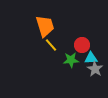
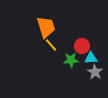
orange trapezoid: moved 1 px right, 1 px down
red circle: moved 1 px down
gray star: moved 3 px down
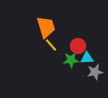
red circle: moved 4 px left
cyan triangle: moved 4 px left
gray star: rotated 28 degrees clockwise
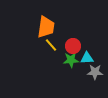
orange trapezoid: rotated 25 degrees clockwise
red circle: moved 5 px left
gray star: rotated 14 degrees clockwise
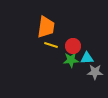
yellow line: rotated 32 degrees counterclockwise
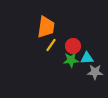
yellow line: rotated 72 degrees counterclockwise
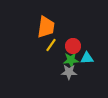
gray star: moved 26 px left
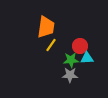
red circle: moved 7 px right
gray star: moved 1 px right, 3 px down
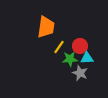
yellow line: moved 8 px right, 2 px down
green star: moved 1 px left, 1 px up
gray star: moved 10 px right, 2 px up; rotated 21 degrees clockwise
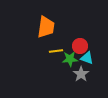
yellow line: moved 3 px left, 4 px down; rotated 48 degrees clockwise
cyan triangle: rotated 24 degrees clockwise
gray star: moved 1 px right, 1 px down; rotated 14 degrees clockwise
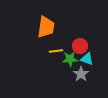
cyan triangle: moved 1 px down
